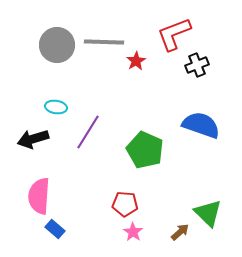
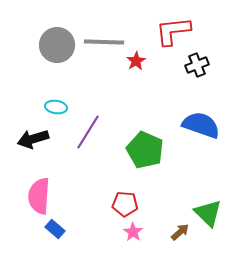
red L-shape: moved 1 px left, 3 px up; rotated 15 degrees clockwise
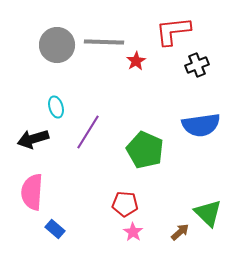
cyan ellipse: rotated 65 degrees clockwise
blue semicircle: rotated 153 degrees clockwise
pink semicircle: moved 7 px left, 4 px up
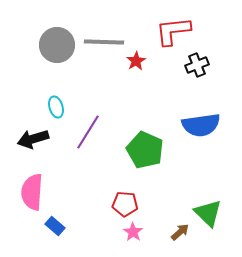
blue rectangle: moved 3 px up
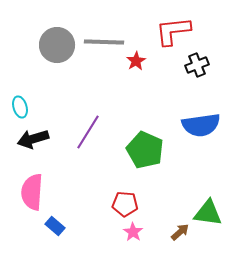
cyan ellipse: moved 36 px left
green triangle: rotated 36 degrees counterclockwise
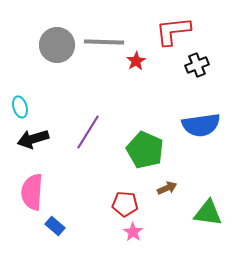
brown arrow: moved 13 px left, 44 px up; rotated 18 degrees clockwise
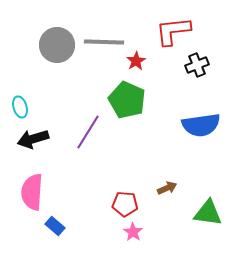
green pentagon: moved 18 px left, 50 px up
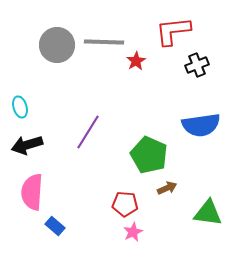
green pentagon: moved 22 px right, 55 px down
black arrow: moved 6 px left, 6 px down
pink star: rotated 12 degrees clockwise
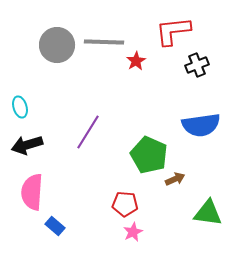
brown arrow: moved 8 px right, 9 px up
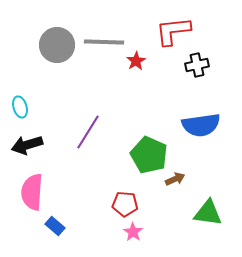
black cross: rotated 10 degrees clockwise
pink star: rotated 12 degrees counterclockwise
